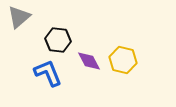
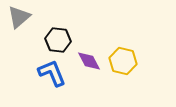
yellow hexagon: moved 1 px down
blue L-shape: moved 4 px right
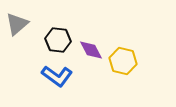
gray triangle: moved 2 px left, 7 px down
purple diamond: moved 2 px right, 11 px up
blue L-shape: moved 5 px right, 3 px down; rotated 148 degrees clockwise
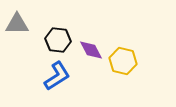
gray triangle: rotated 40 degrees clockwise
blue L-shape: rotated 68 degrees counterclockwise
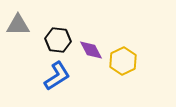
gray triangle: moved 1 px right, 1 px down
yellow hexagon: rotated 20 degrees clockwise
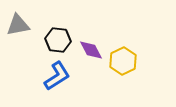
gray triangle: rotated 10 degrees counterclockwise
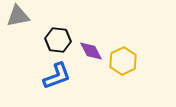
gray triangle: moved 9 px up
purple diamond: moved 1 px down
blue L-shape: rotated 12 degrees clockwise
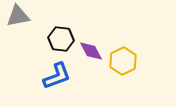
black hexagon: moved 3 px right, 1 px up
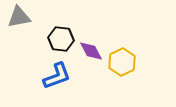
gray triangle: moved 1 px right, 1 px down
yellow hexagon: moved 1 px left, 1 px down
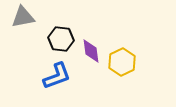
gray triangle: moved 4 px right
purple diamond: rotated 20 degrees clockwise
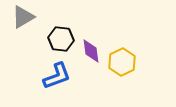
gray triangle: rotated 20 degrees counterclockwise
